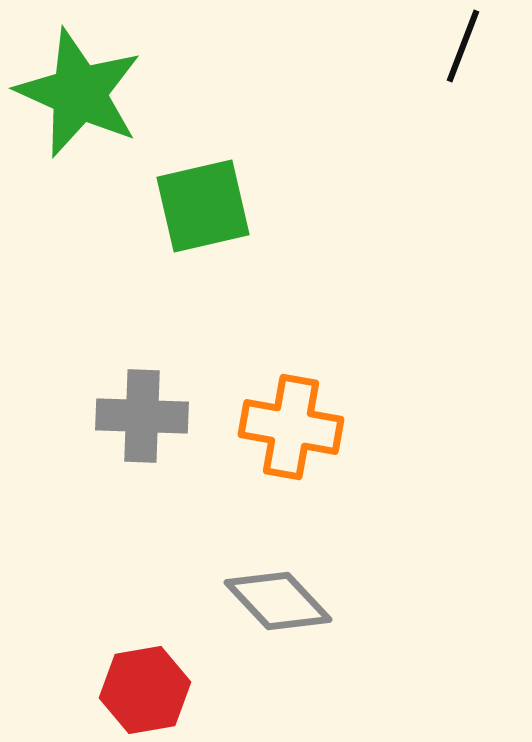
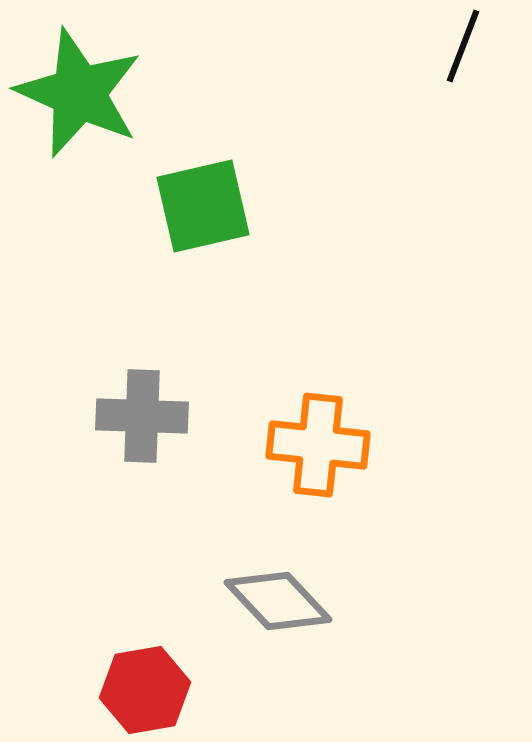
orange cross: moved 27 px right, 18 px down; rotated 4 degrees counterclockwise
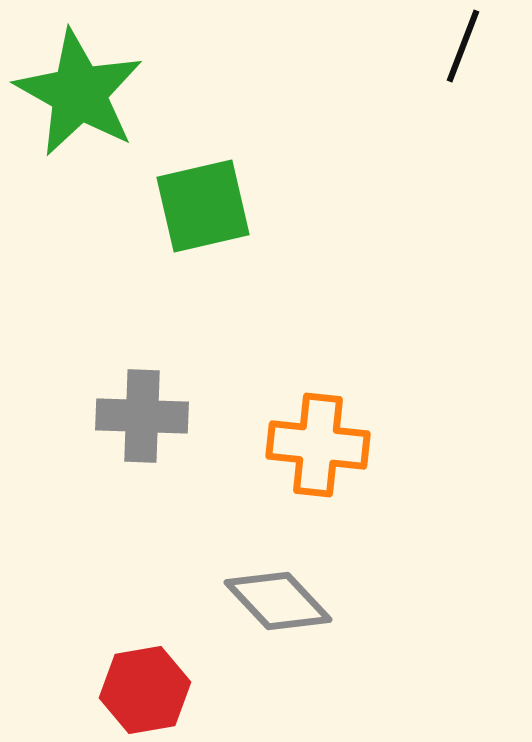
green star: rotated 5 degrees clockwise
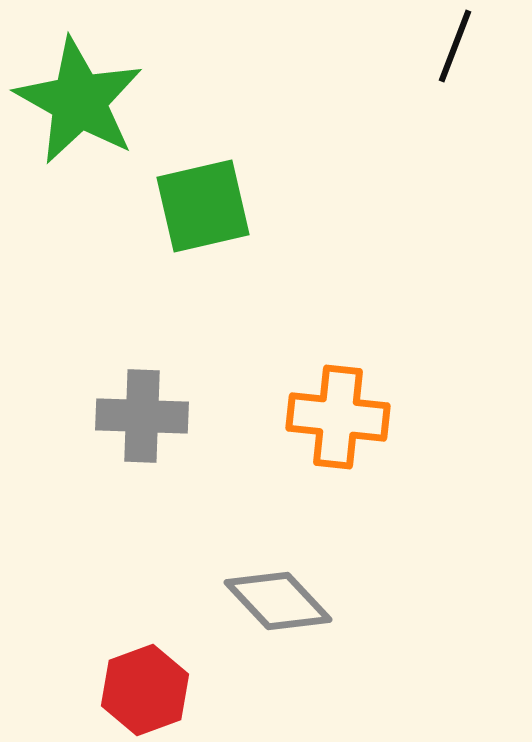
black line: moved 8 px left
green star: moved 8 px down
orange cross: moved 20 px right, 28 px up
red hexagon: rotated 10 degrees counterclockwise
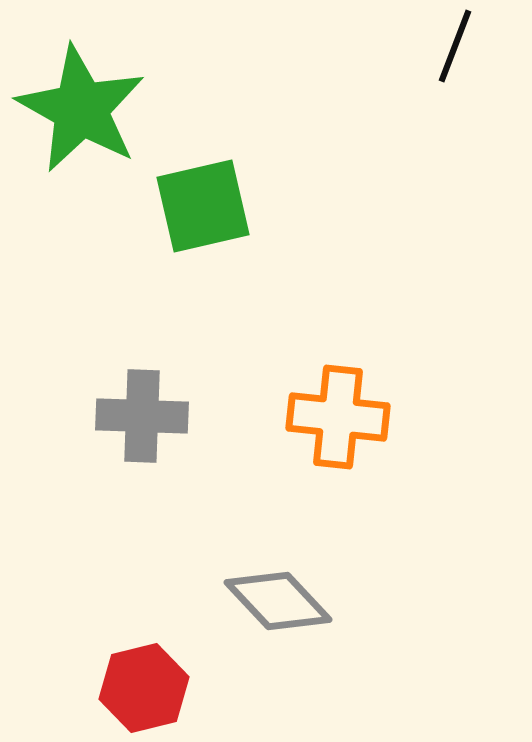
green star: moved 2 px right, 8 px down
red hexagon: moved 1 px left, 2 px up; rotated 6 degrees clockwise
